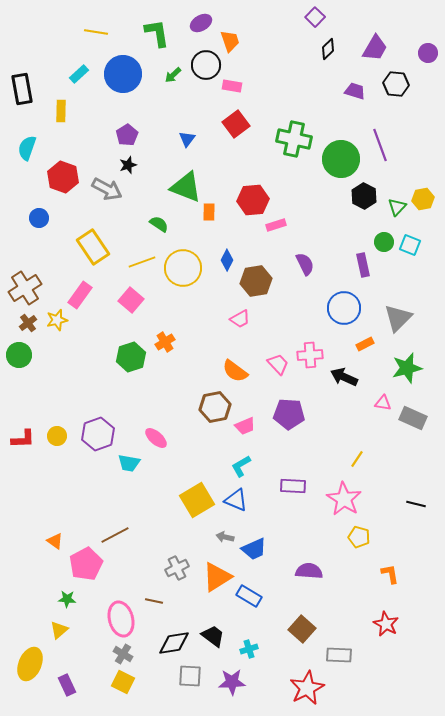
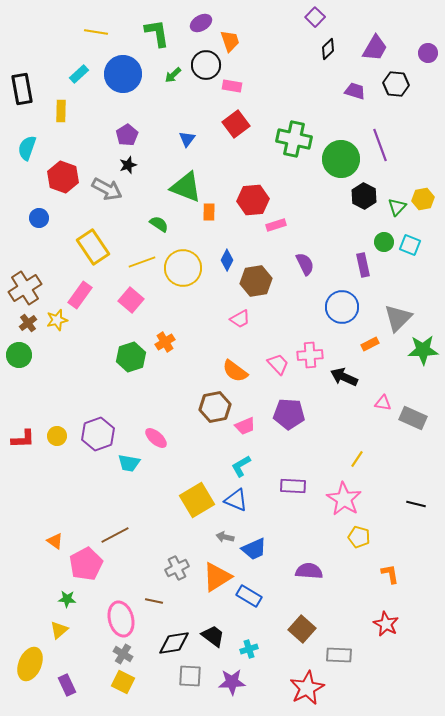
blue circle at (344, 308): moved 2 px left, 1 px up
orange rectangle at (365, 344): moved 5 px right
green star at (407, 368): moved 16 px right, 18 px up; rotated 12 degrees clockwise
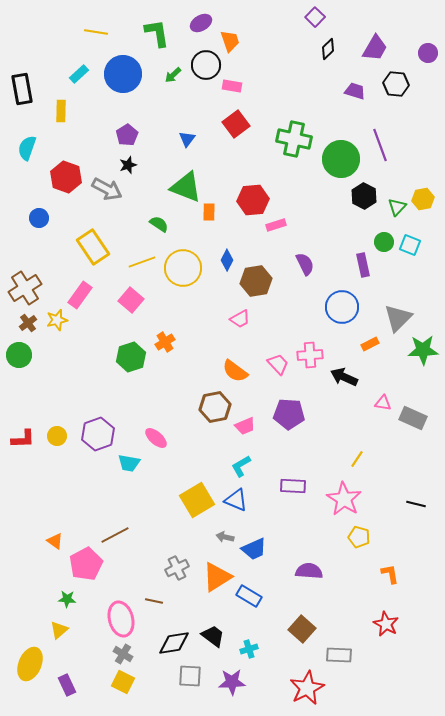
red hexagon at (63, 177): moved 3 px right
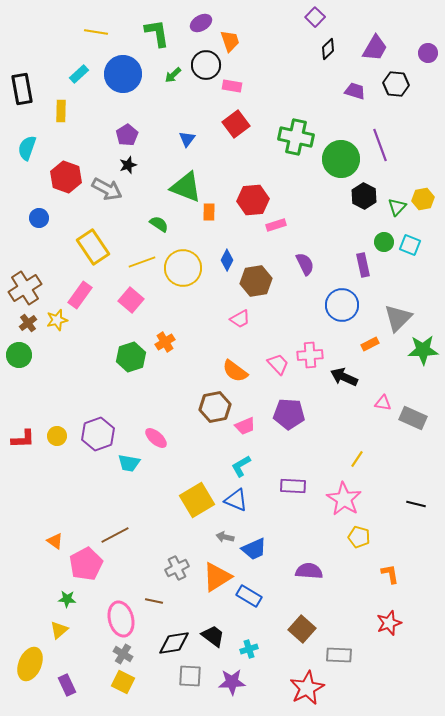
green cross at (294, 139): moved 2 px right, 2 px up
blue circle at (342, 307): moved 2 px up
red star at (386, 624): moved 3 px right, 1 px up; rotated 25 degrees clockwise
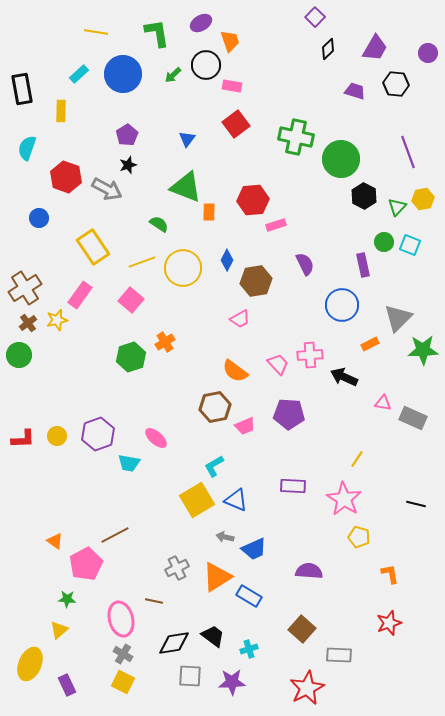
purple line at (380, 145): moved 28 px right, 7 px down
cyan L-shape at (241, 466): moved 27 px left
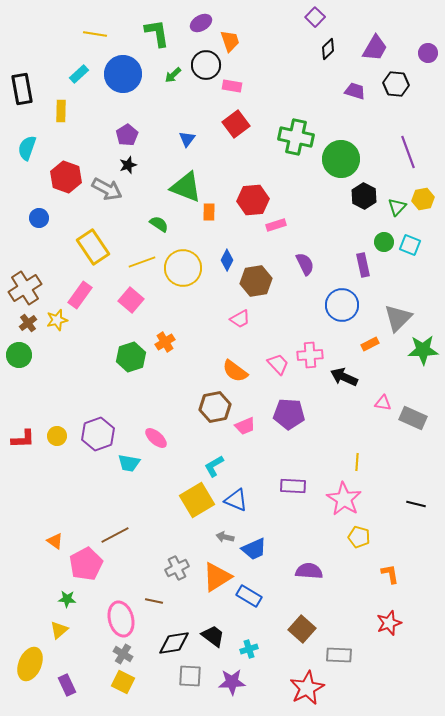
yellow line at (96, 32): moved 1 px left, 2 px down
yellow line at (357, 459): moved 3 px down; rotated 30 degrees counterclockwise
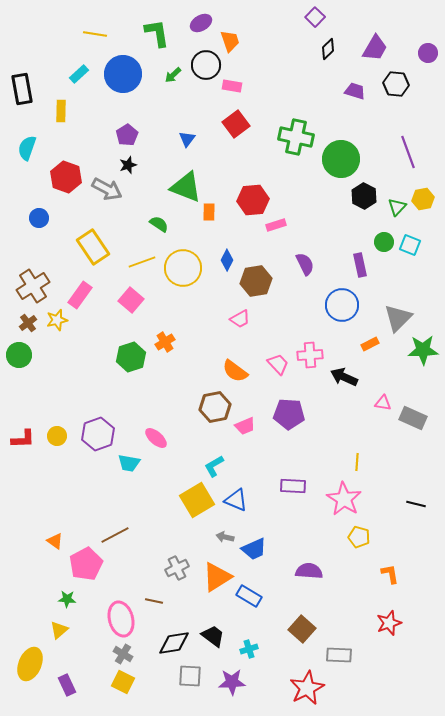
purple rectangle at (363, 265): moved 3 px left
brown cross at (25, 288): moved 8 px right, 2 px up
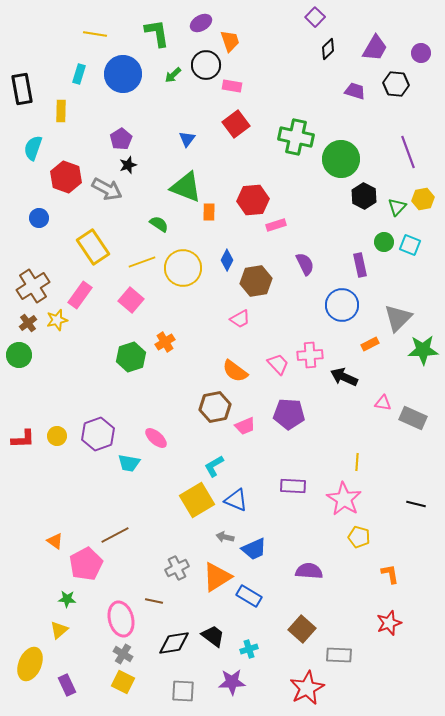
purple circle at (428, 53): moved 7 px left
cyan rectangle at (79, 74): rotated 30 degrees counterclockwise
purple pentagon at (127, 135): moved 6 px left, 4 px down
cyan semicircle at (27, 148): moved 6 px right
gray square at (190, 676): moved 7 px left, 15 px down
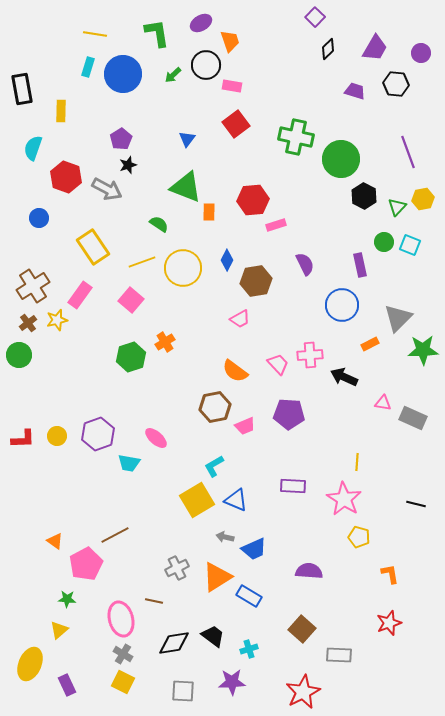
cyan rectangle at (79, 74): moved 9 px right, 7 px up
red star at (307, 688): moved 4 px left, 4 px down
